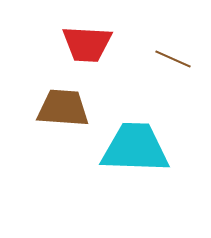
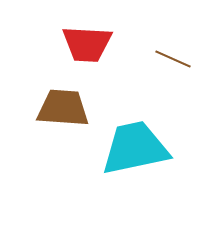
cyan trapezoid: rotated 14 degrees counterclockwise
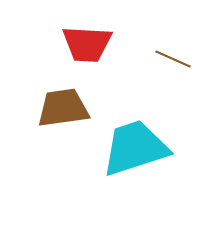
brown trapezoid: rotated 12 degrees counterclockwise
cyan trapezoid: rotated 6 degrees counterclockwise
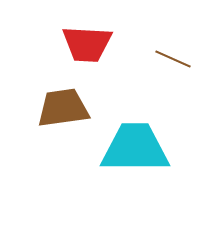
cyan trapezoid: rotated 18 degrees clockwise
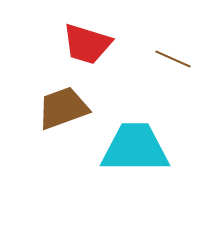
red trapezoid: rotated 14 degrees clockwise
brown trapezoid: rotated 12 degrees counterclockwise
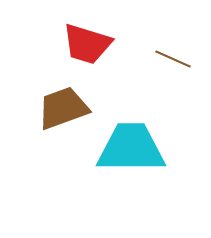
cyan trapezoid: moved 4 px left
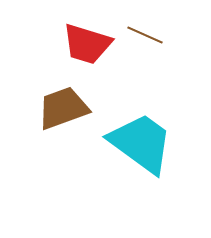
brown line: moved 28 px left, 24 px up
cyan trapezoid: moved 10 px right, 5 px up; rotated 36 degrees clockwise
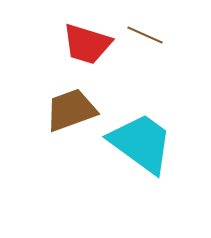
brown trapezoid: moved 8 px right, 2 px down
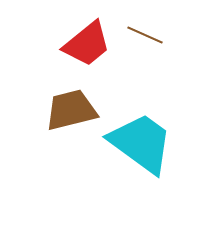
red trapezoid: rotated 56 degrees counterclockwise
brown trapezoid: rotated 6 degrees clockwise
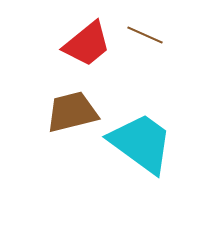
brown trapezoid: moved 1 px right, 2 px down
